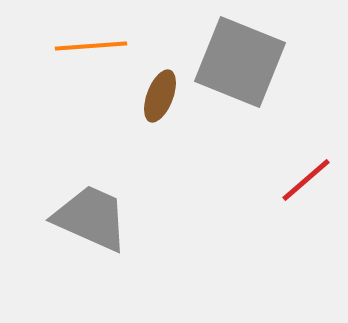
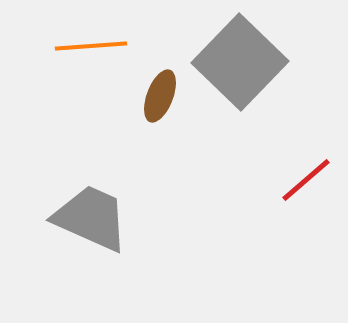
gray square: rotated 22 degrees clockwise
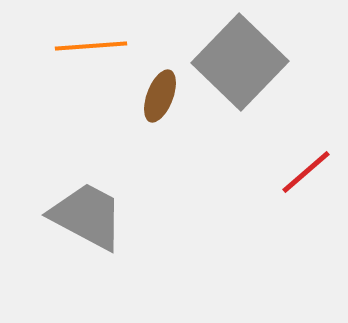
red line: moved 8 px up
gray trapezoid: moved 4 px left, 2 px up; rotated 4 degrees clockwise
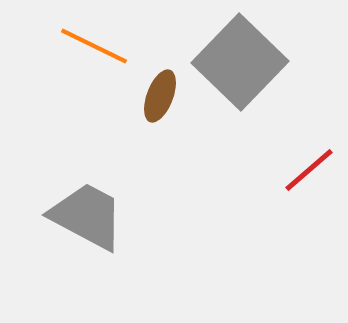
orange line: moved 3 px right; rotated 30 degrees clockwise
red line: moved 3 px right, 2 px up
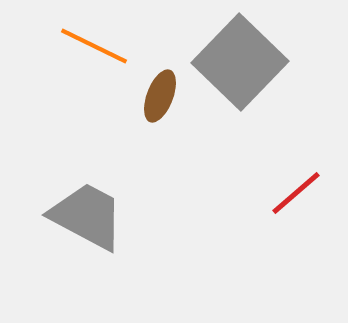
red line: moved 13 px left, 23 px down
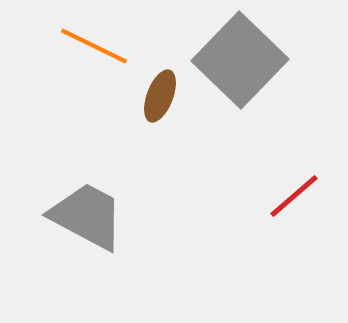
gray square: moved 2 px up
red line: moved 2 px left, 3 px down
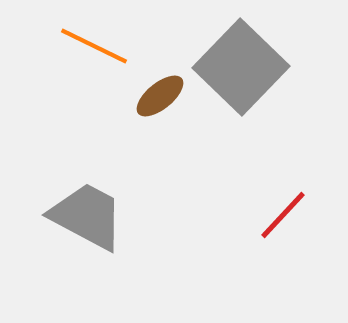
gray square: moved 1 px right, 7 px down
brown ellipse: rotated 30 degrees clockwise
red line: moved 11 px left, 19 px down; rotated 6 degrees counterclockwise
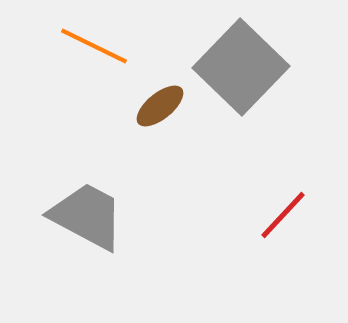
brown ellipse: moved 10 px down
